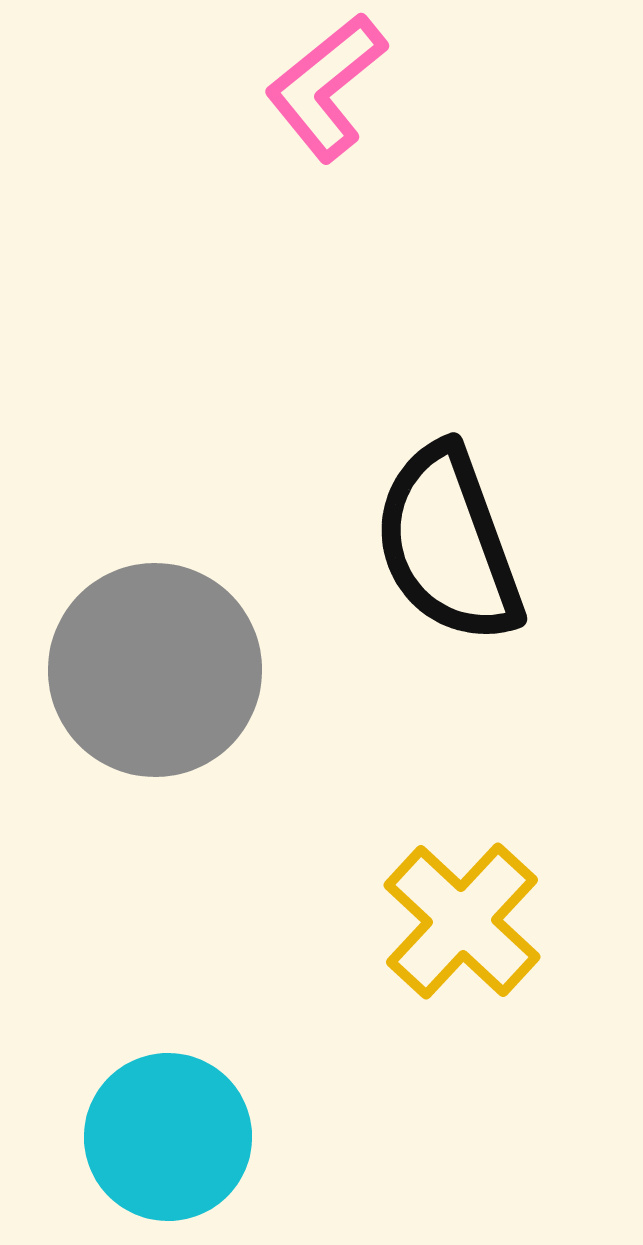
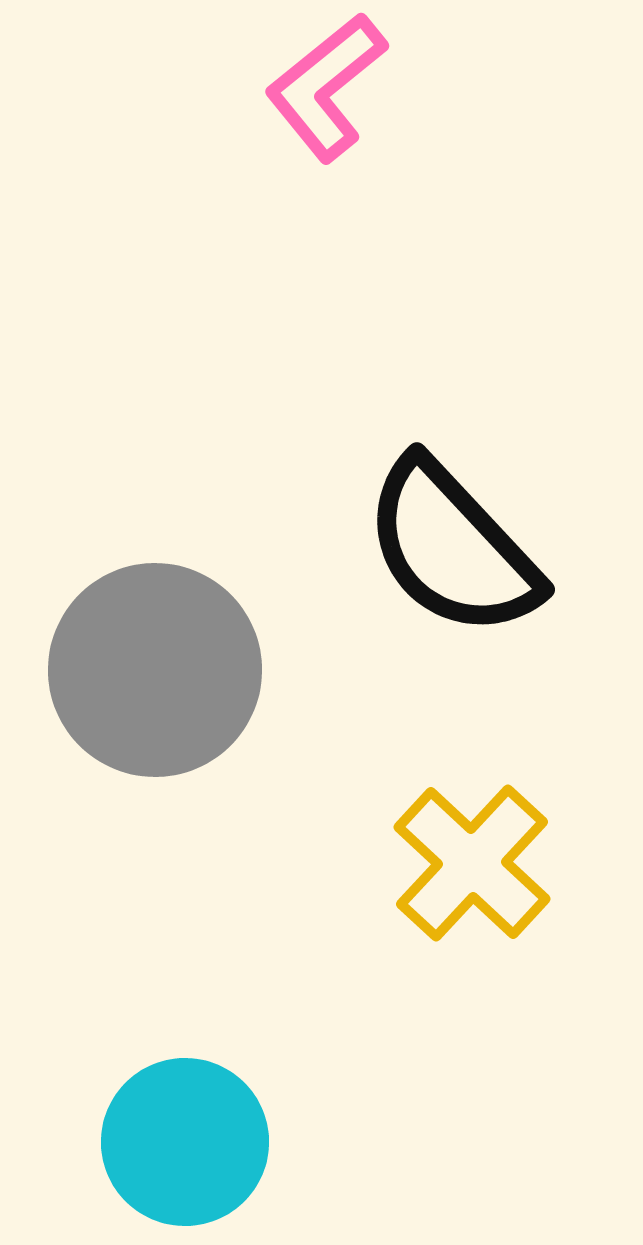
black semicircle: moved 4 px right, 4 px down; rotated 23 degrees counterclockwise
yellow cross: moved 10 px right, 58 px up
cyan circle: moved 17 px right, 5 px down
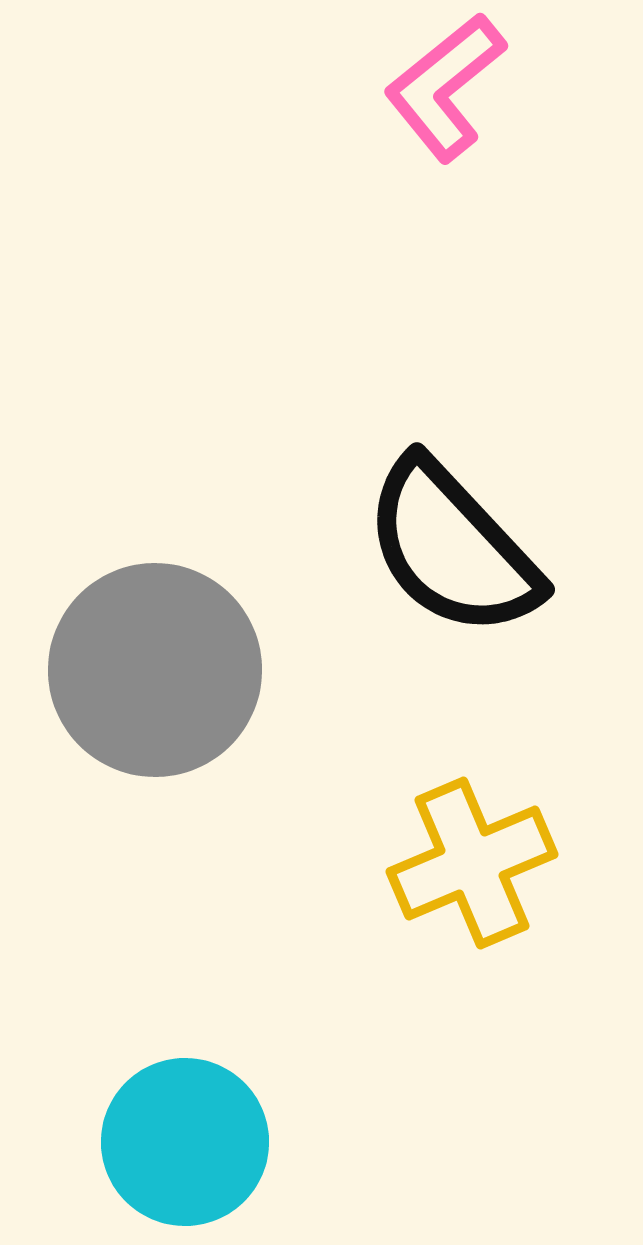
pink L-shape: moved 119 px right
yellow cross: rotated 24 degrees clockwise
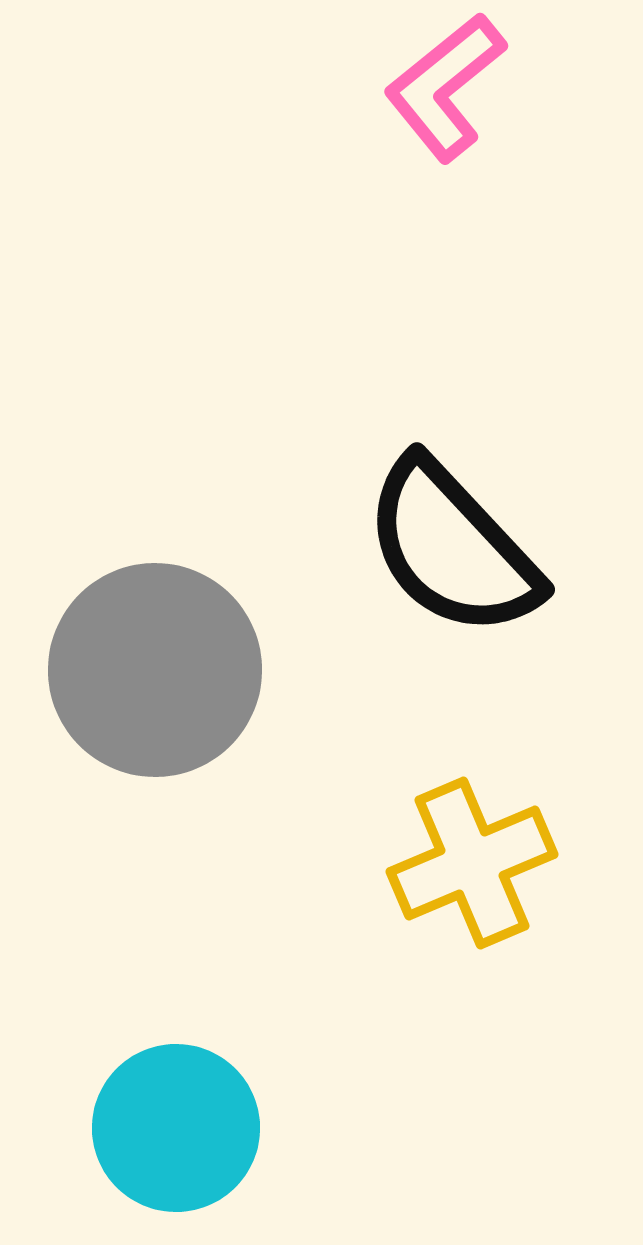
cyan circle: moved 9 px left, 14 px up
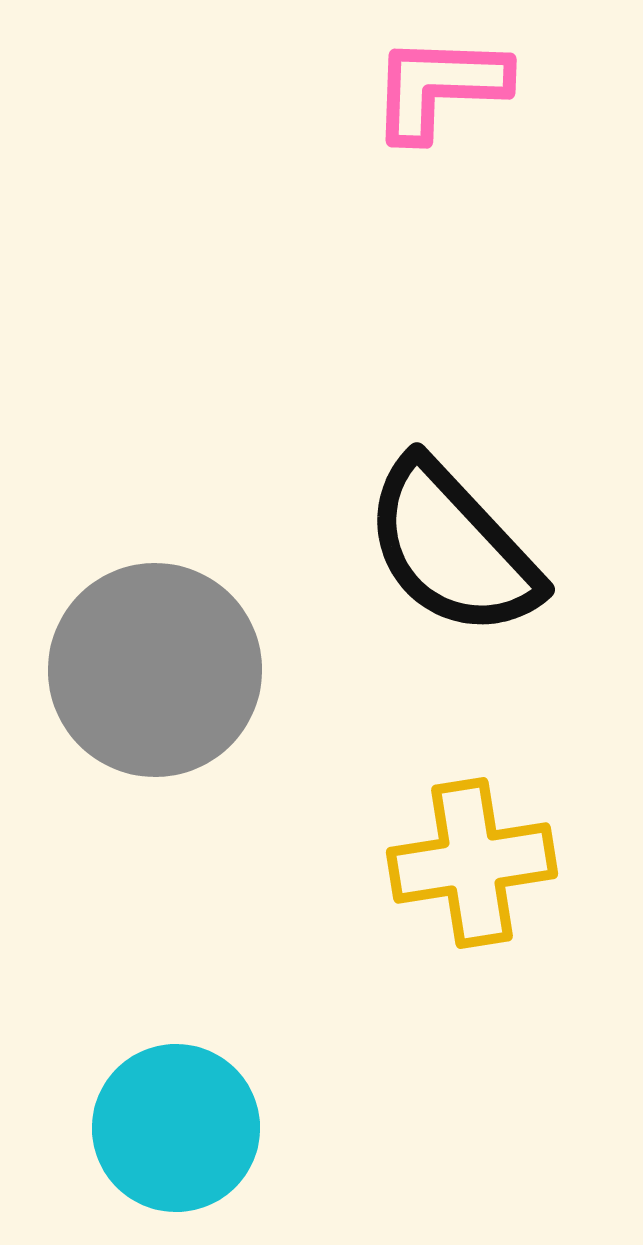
pink L-shape: moved 6 px left; rotated 41 degrees clockwise
yellow cross: rotated 14 degrees clockwise
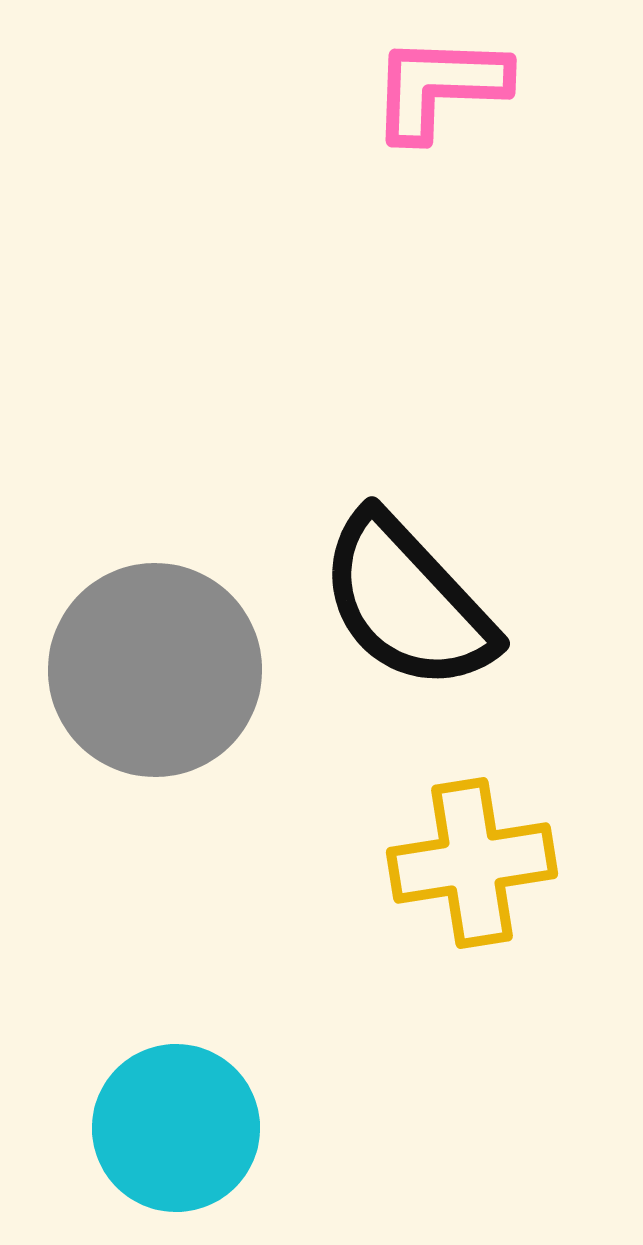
black semicircle: moved 45 px left, 54 px down
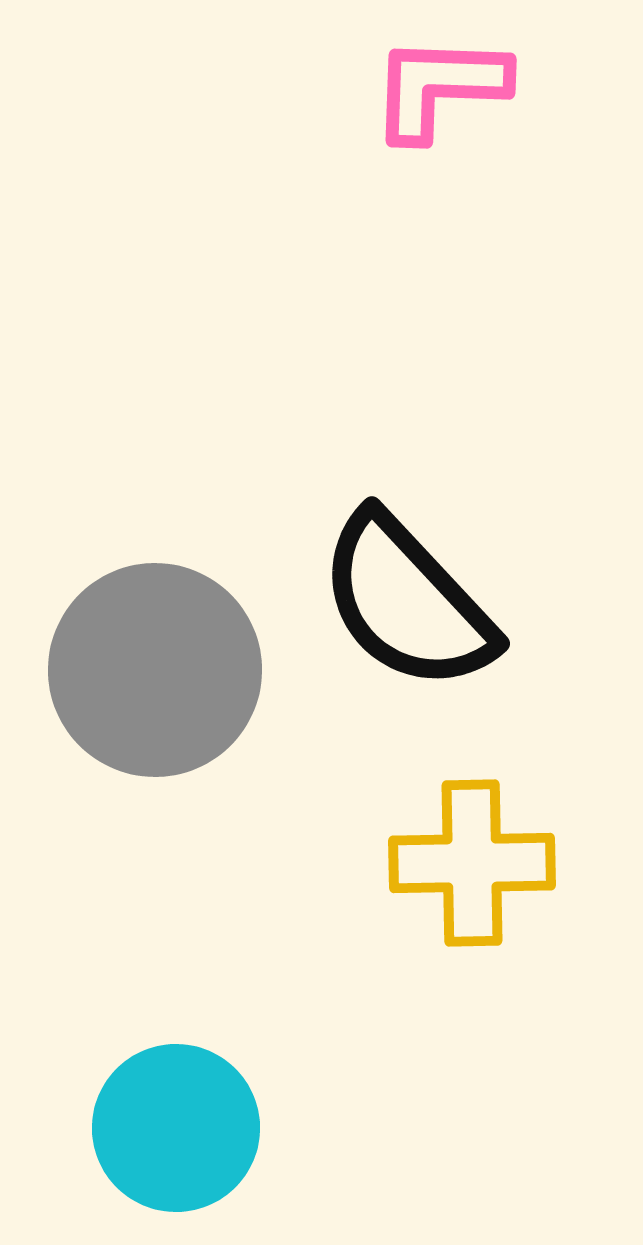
yellow cross: rotated 8 degrees clockwise
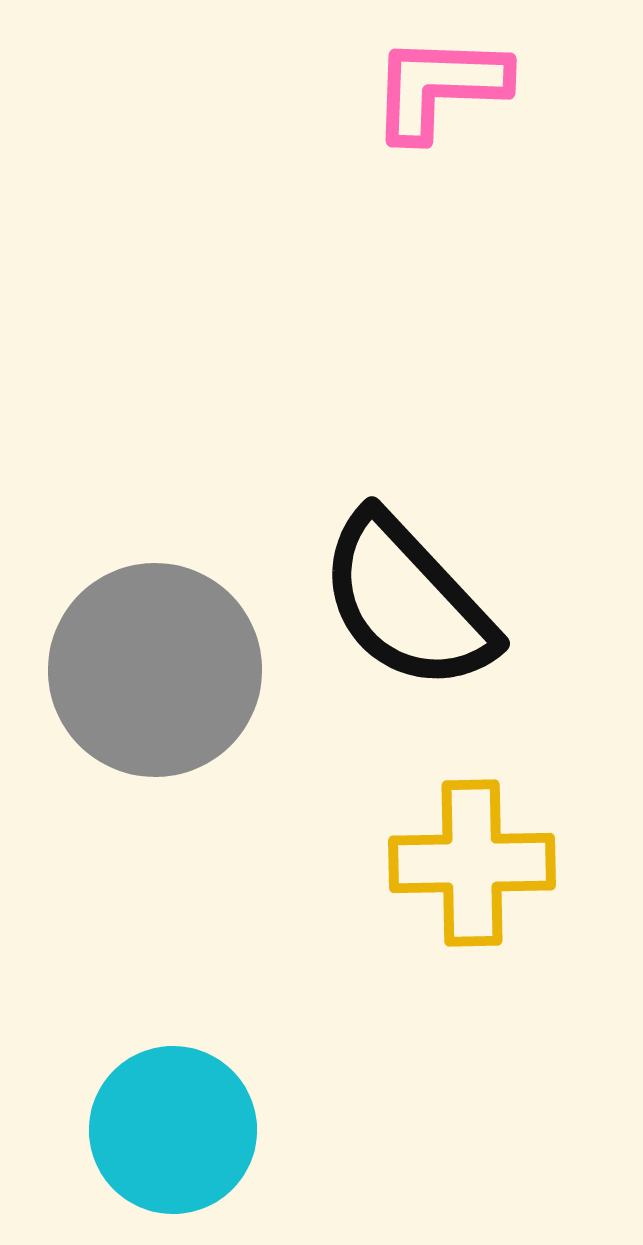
cyan circle: moved 3 px left, 2 px down
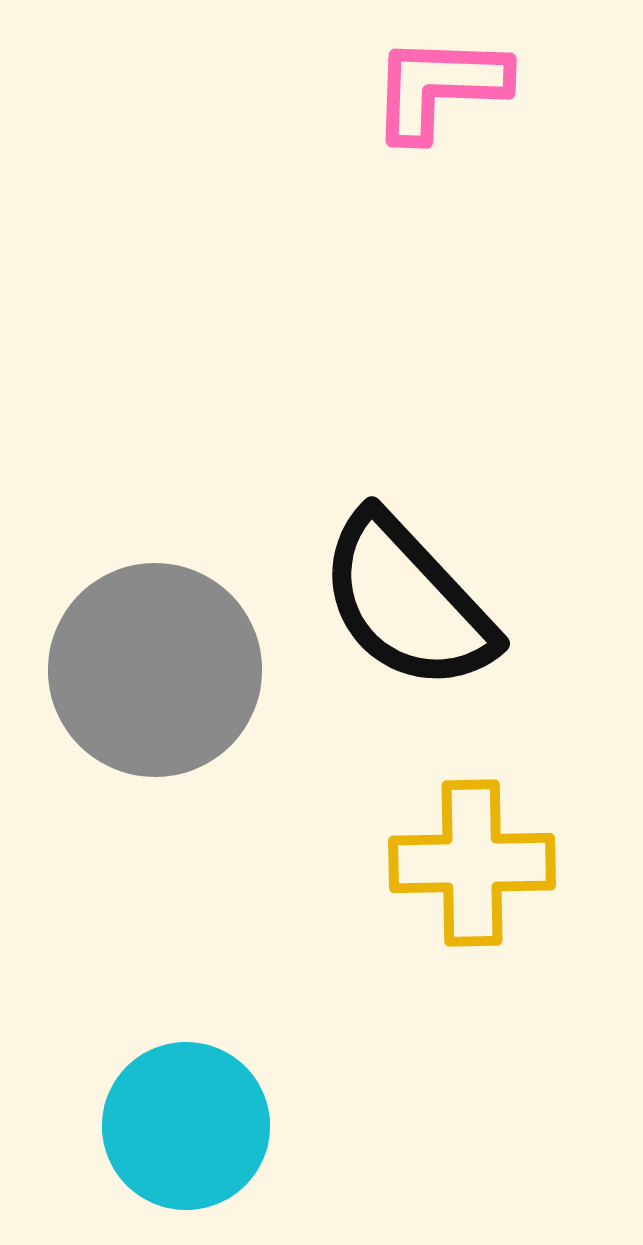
cyan circle: moved 13 px right, 4 px up
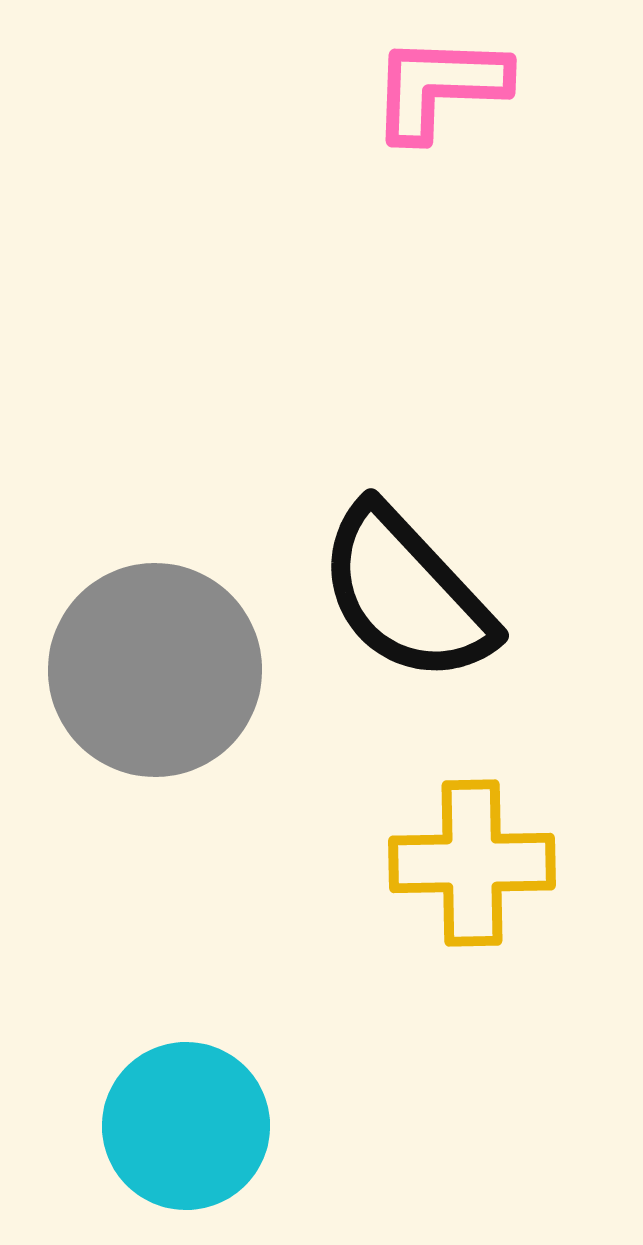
black semicircle: moved 1 px left, 8 px up
